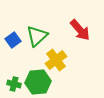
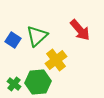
blue square: rotated 21 degrees counterclockwise
green cross: rotated 24 degrees clockwise
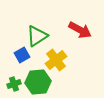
red arrow: rotated 20 degrees counterclockwise
green triangle: rotated 10 degrees clockwise
blue square: moved 9 px right, 15 px down; rotated 28 degrees clockwise
green cross: rotated 32 degrees clockwise
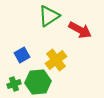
green triangle: moved 12 px right, 20 px up
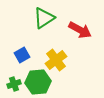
green triangle: moved 5 px left, 2 px down
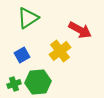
green triangle: moved 16 px left
yellow cross: moved 4 px right, 9 px up
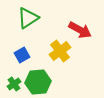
green cross: rotated 16 degrees counterclockwise
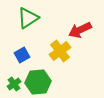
red arrow: rotated 125 degrees clockwise
